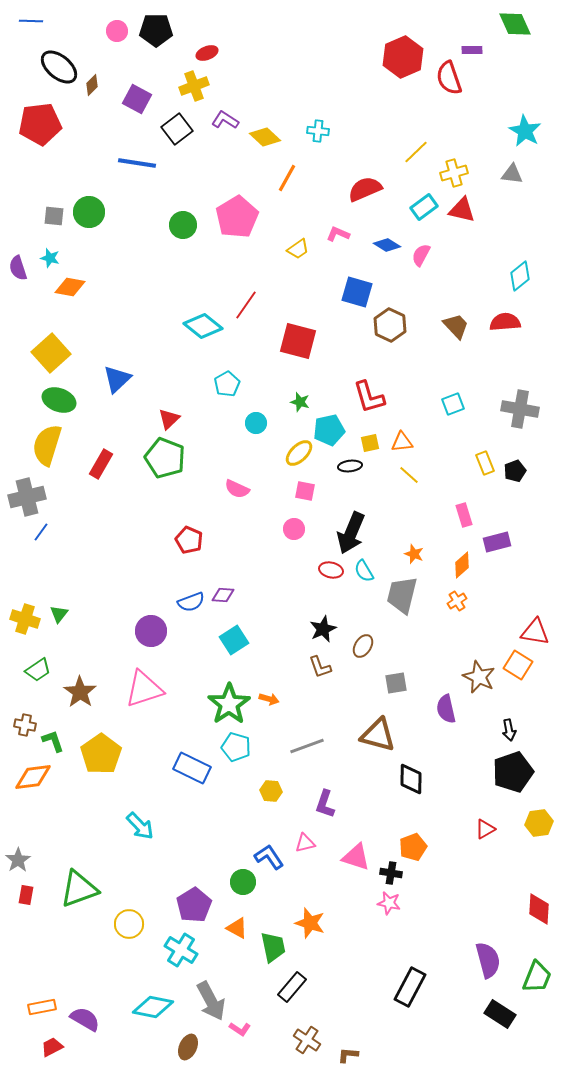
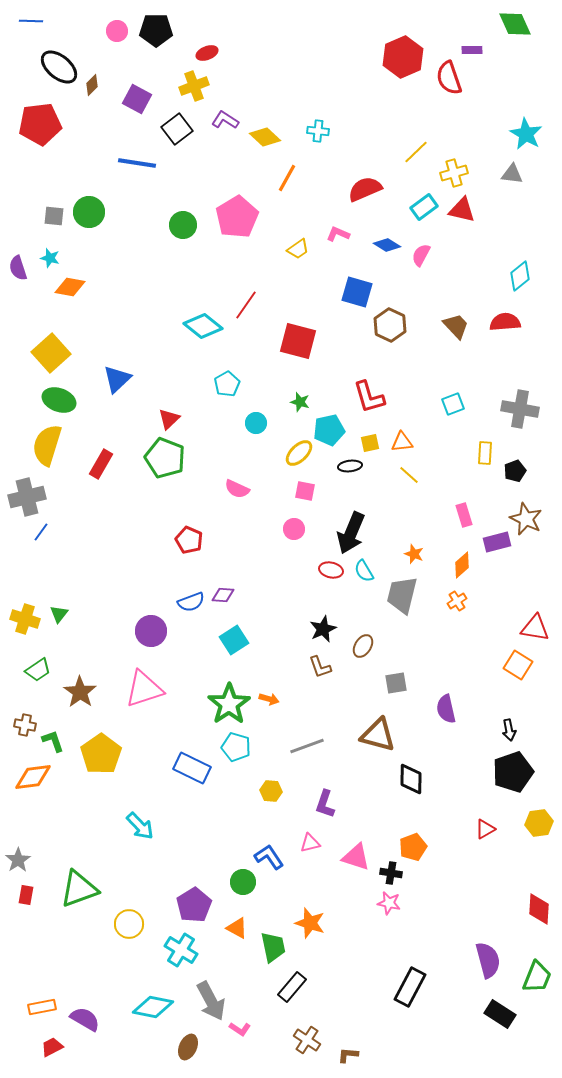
cyan star at (525, 131): moved 1 px right, 3 px down
yellow rectangle at (485, 463): moved 10 px up; rotated 25 degrees clockwise
red triangle at (535, 632): moved 4 px up
brown star at (479, 677): moved 47 px right, 158 px up
pink triangle at (305, 843): moved 5 px right
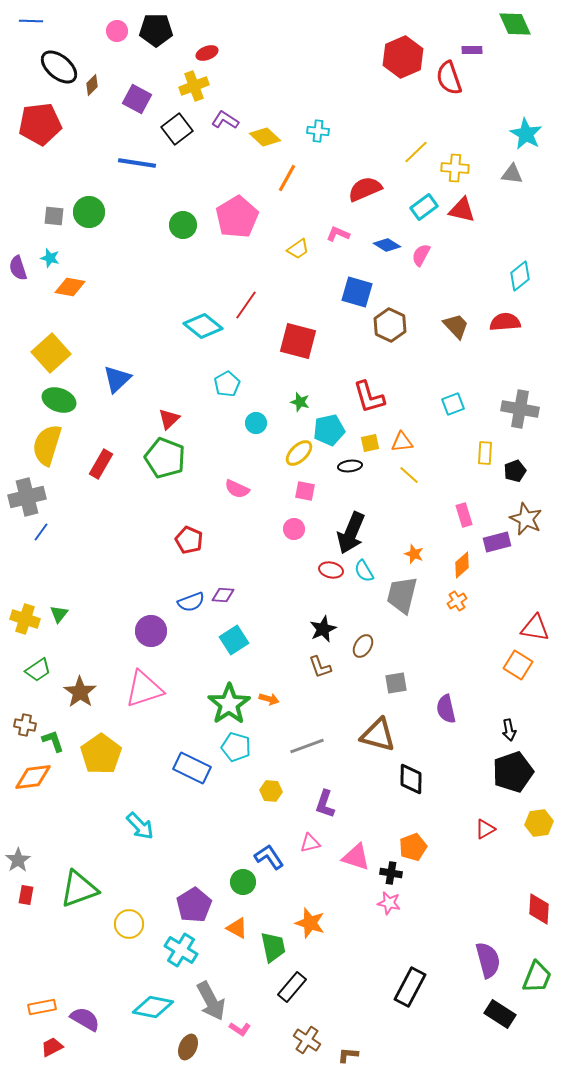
yellow cross at (454, 173): moved 1 px right, 5 px up; rotated 20 degrees clockwise
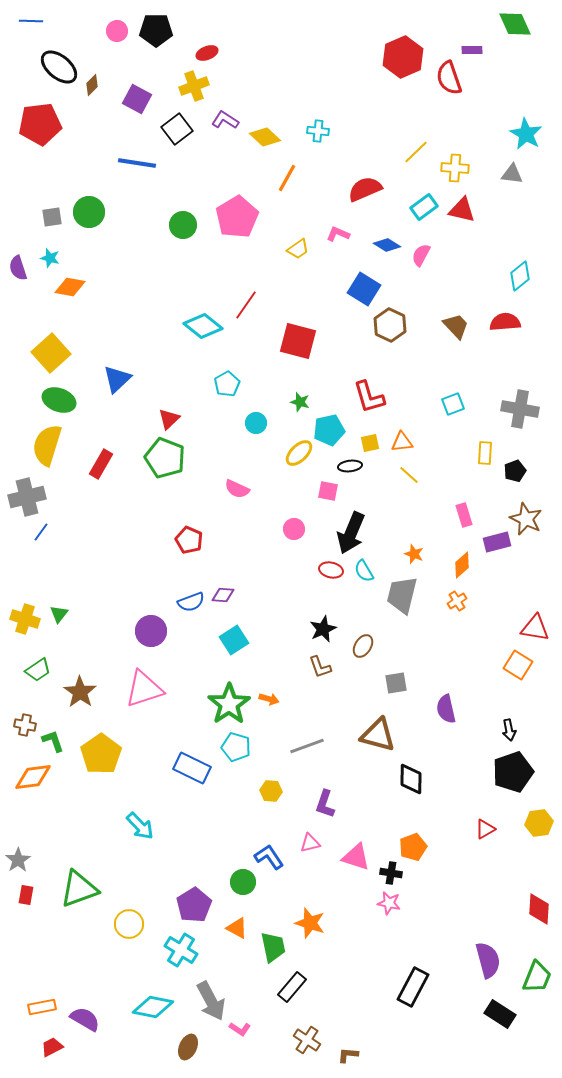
gray square at (54, 216): moved 2 px left, 1 px down; rotated 15 degrees counterclockwise
blue square at (357, 292): moved 7 px right, 3 px up; rotated 16 degrees clockwise
pink square at (305, 491): moved 23 px right
black rectangle at (410, 987): moved 3 px right
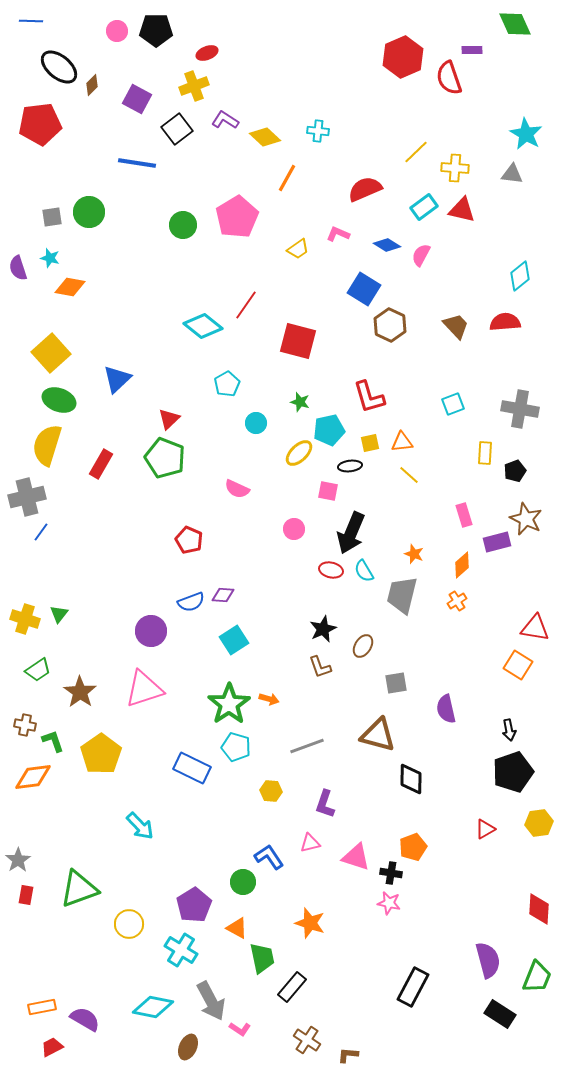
green trapezoid at (273, 947): moved 11 px left, 11 px down
